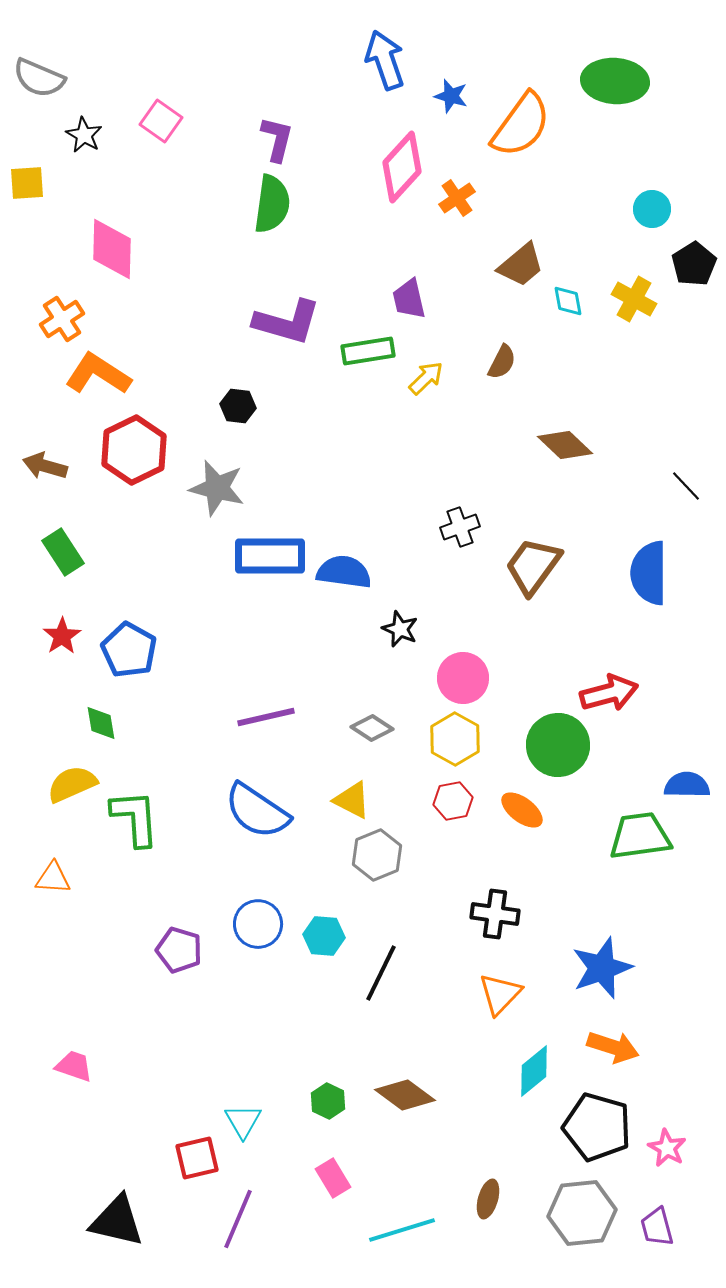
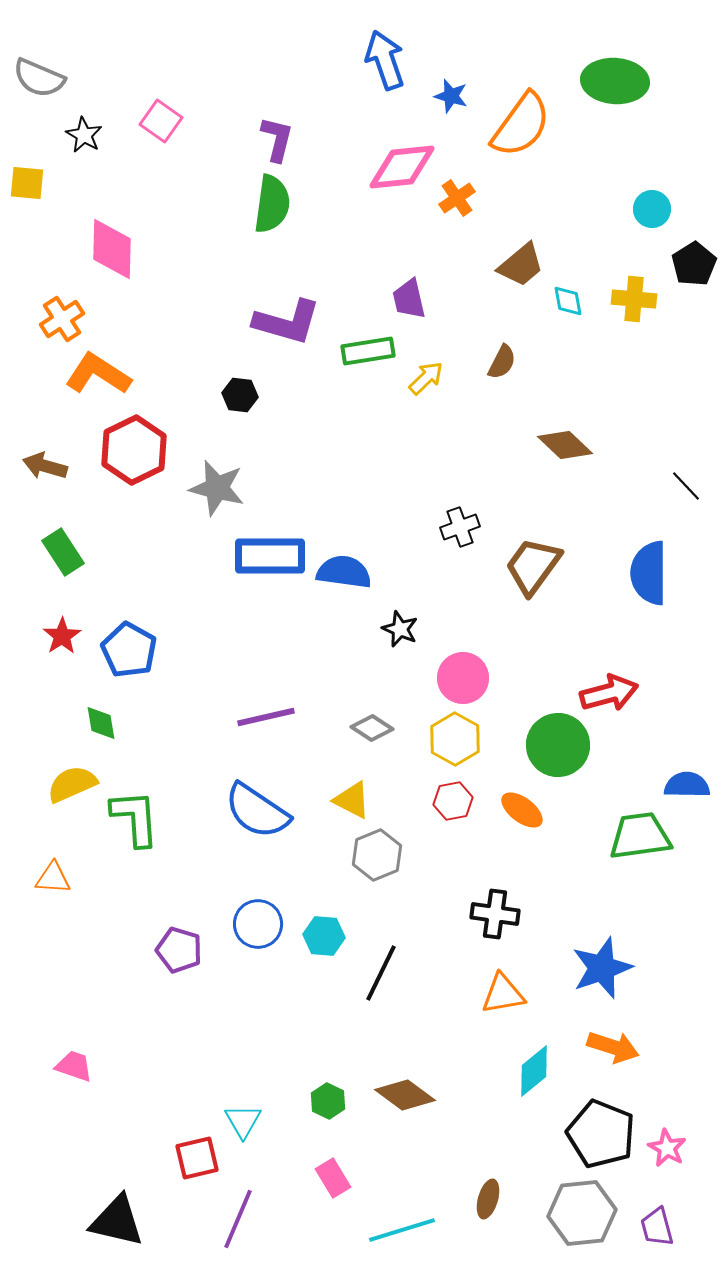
pink diamond at (402, 167): rotated 42 degrees clockwise
yellow square at (27, 183): rotated 9 degrees clockwise
yellow cross at (634, 299): rotated 24 degrees counterclockwise
black hexagon at (238, 406): moved 2 px right, 11 px up
orange triangle at (500, 994): moved 3 px right; rotated 36 degrees clockwise
black pentagon at (597, 1127): moved 4 px right, 7 px down; rotated 6 degrees clockwise
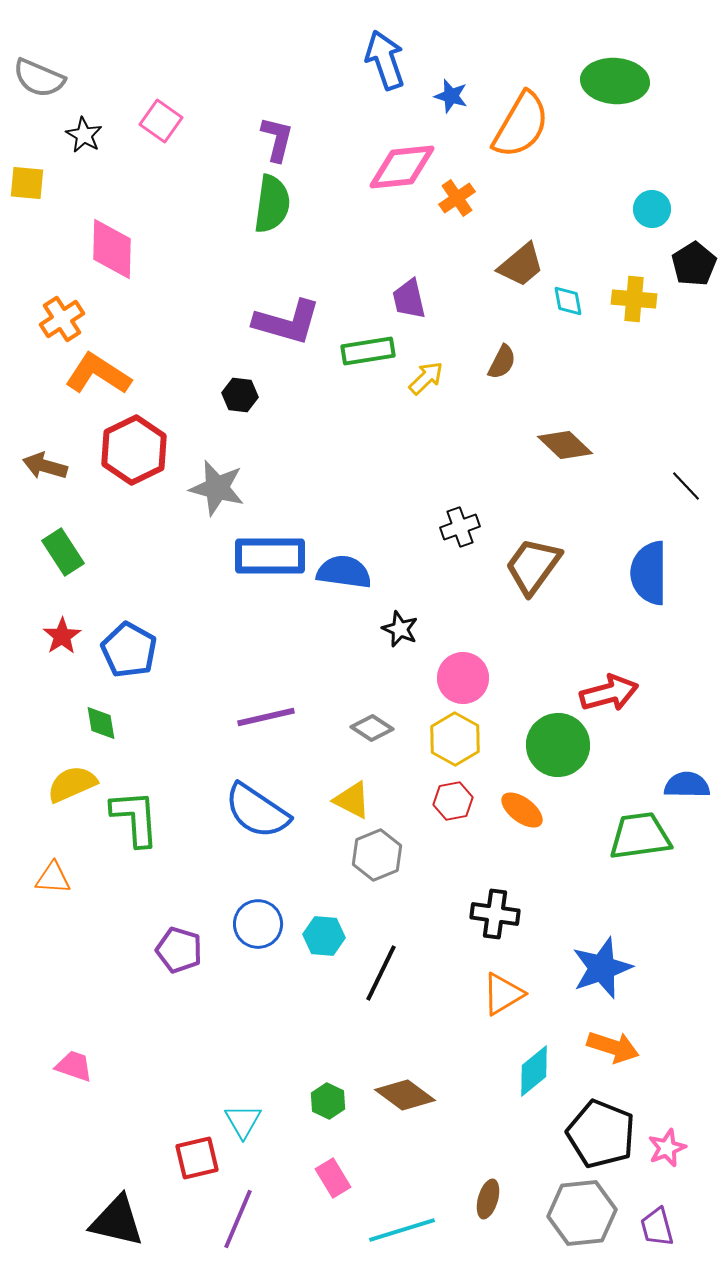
orange semicircle at (521, 125): rotated 6 degrees counterclockwise
orange triangle at (503, 994): rotated 21 degrees counterclockwise
pink star at (667, 1148): rotated 21 degrees clockwise
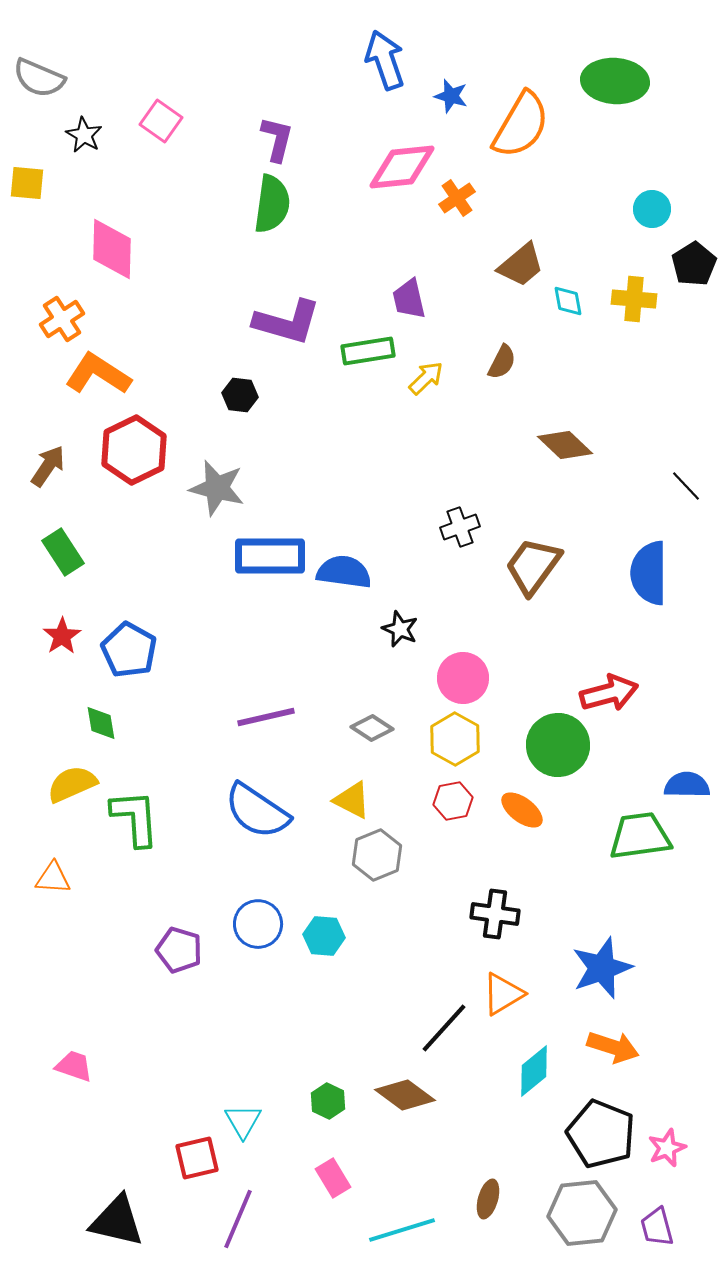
brown arrow at (45, 466): moved 3 px right; rotated 108 degrees clockwise
black line at (381, 973): moved 63 px right, 55 px down; rotated 16 degrees clockwise
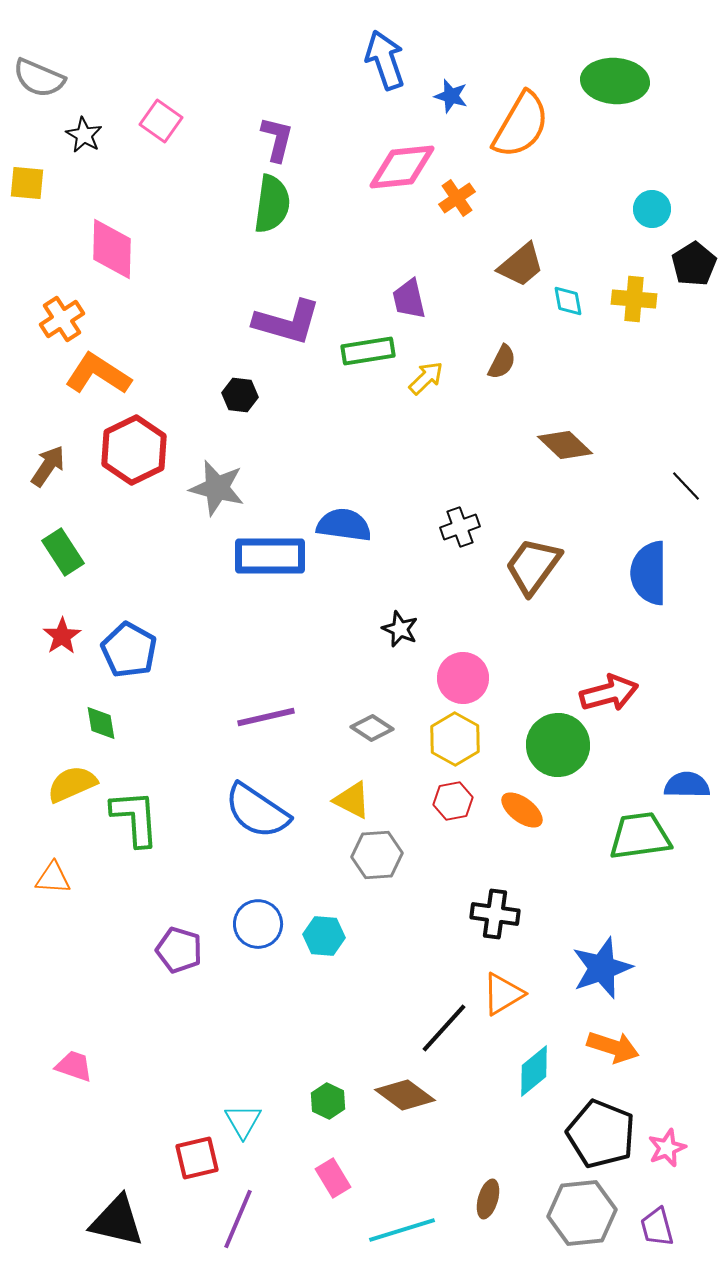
blue semicircle at (344, 572): moved 47 px up
gray hexagon at (377, 855): rotated 18 degrees clockwise
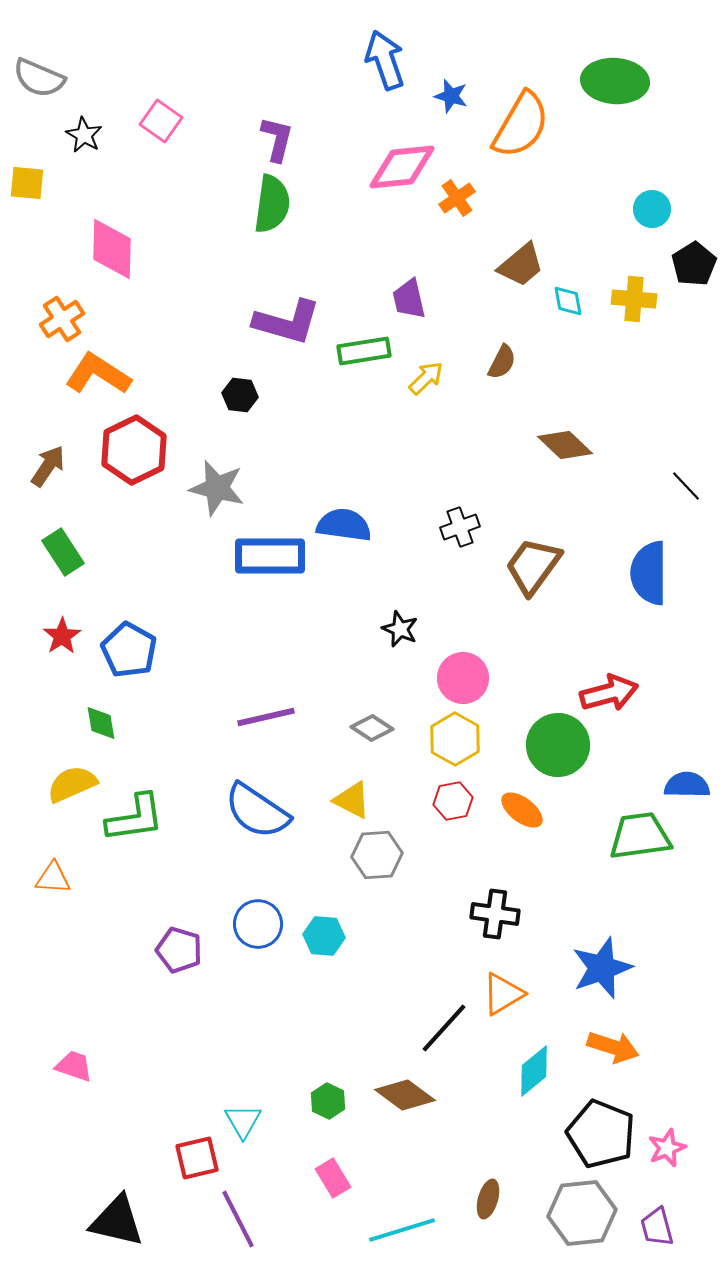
green rectangle at (368, 351): moved 4 px left
green L-shape at (135, 818): rotated 86 degrees clockwise
purple line at (238, 1219): rotated 50 degrees counterclockwise
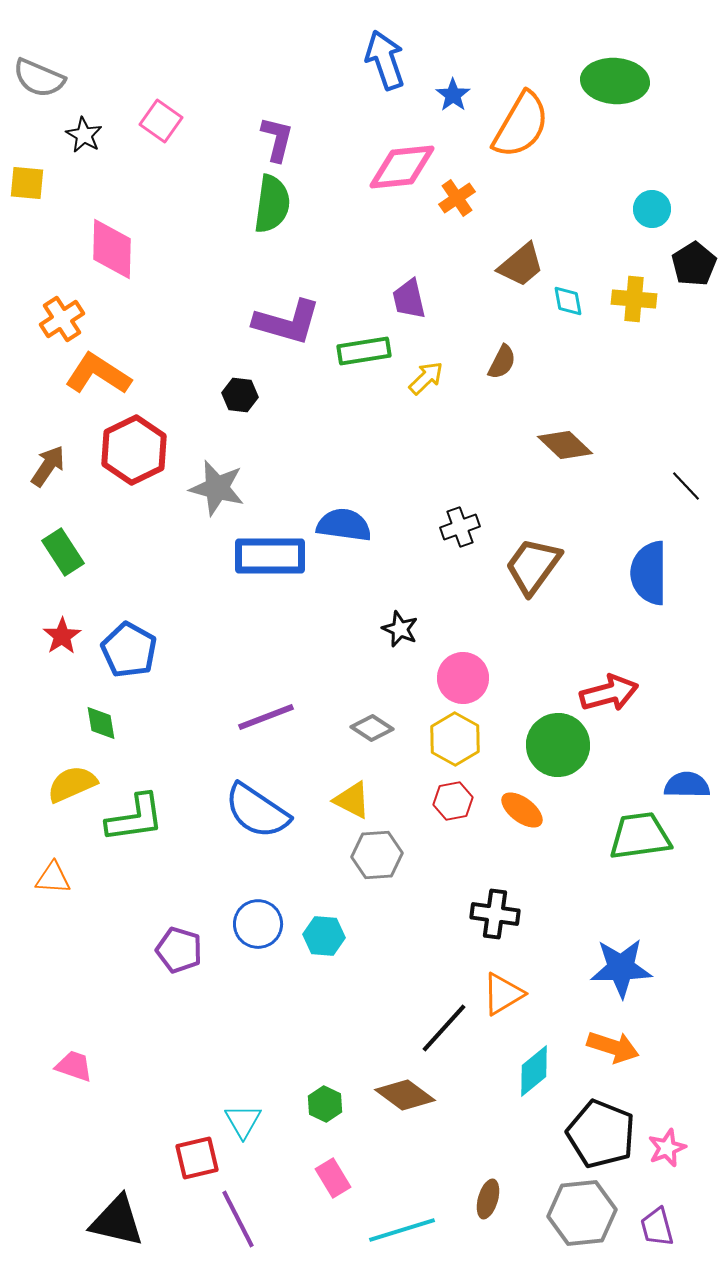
blue star at (451, 96): moved 2 px right, 1 px up; rotated 20 degrees clockwise
purple line at (266, 717): rotated 8 degrees counterclockwise
blue star at (602, 968): moved 19 px right; rotated 18 degrees clockwise
green hexagon at (328, 1101): moved 3 px left, 3 px down
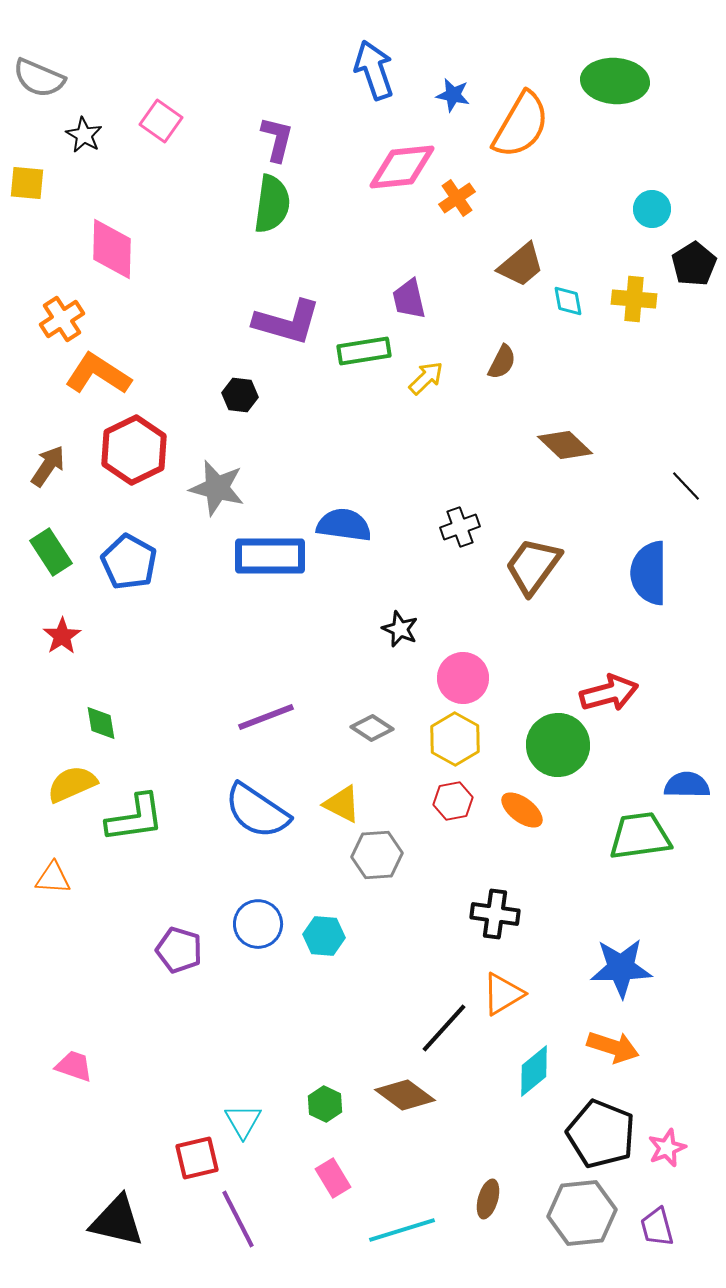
blue arrow at (385, 60): moved 11 px left, 10 px down
blue star at (453, 95): rotated 24 degrees counterclockwise
green rectangle at (63, 552): moved 12 px left
blue pentagon at (129, 650): moved 88 px up
yellow triangle at (352, 800): moved 10 px left, 4 px down
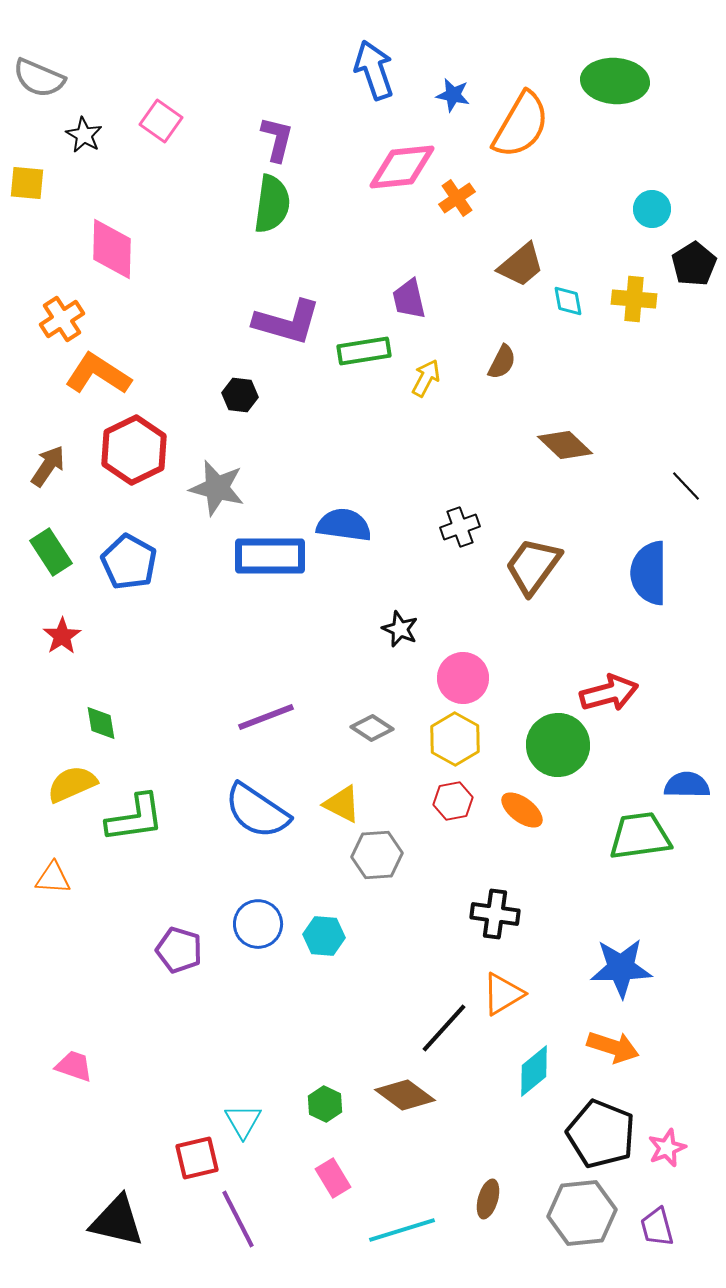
yellow arrow at (426, 378): rotated 18 degrees counterclockwise
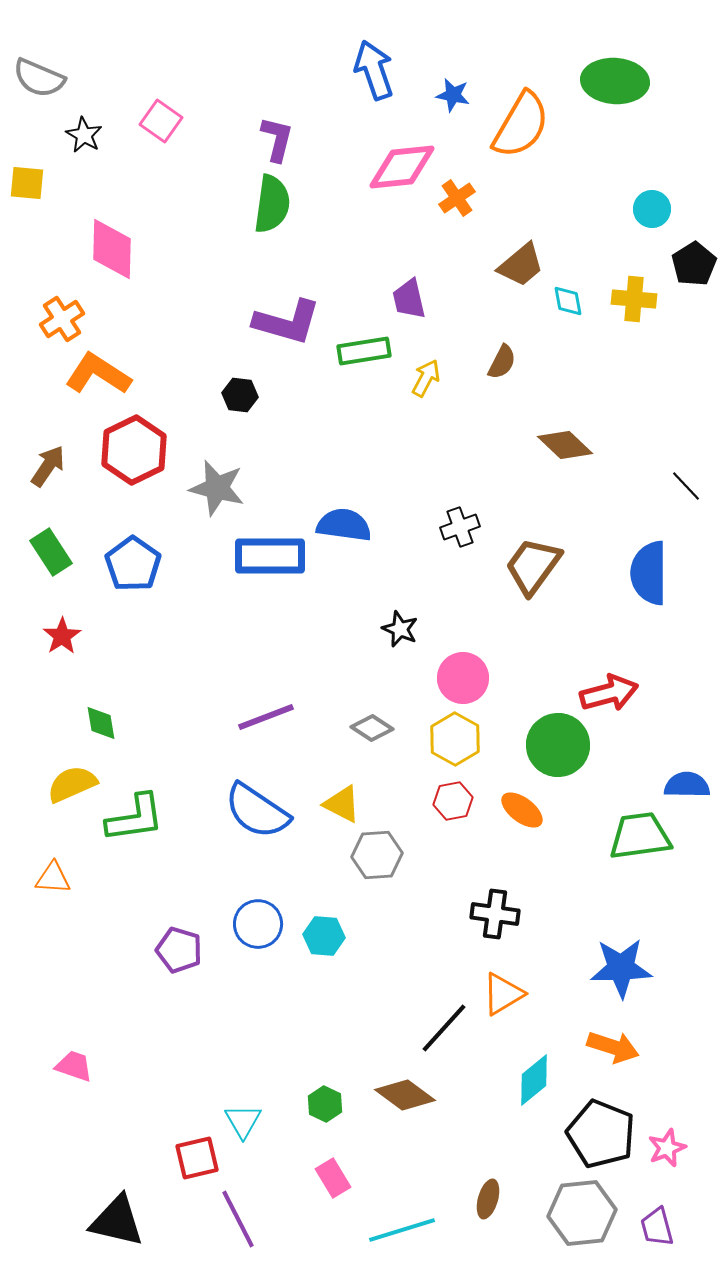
blue pentagon at (129, 562): moved 4 px right, 2 px down; rotated 6 degrees clockwise
cyan diamond at (534, 1071): moved 9 px down
